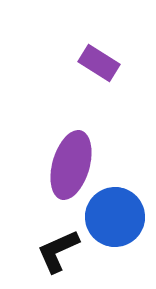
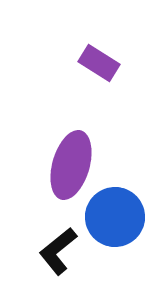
black L-shape: rotated 15 degrees counterclockwise
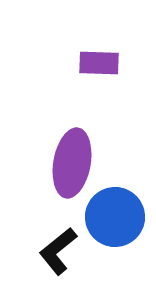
purple rectangle: rotated 30 degrees counterclockwise
purple ellipse: moved 1 px right, 2 px up; rotated 6 degrees counterclockwise
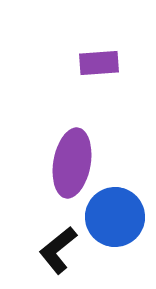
purple rectangle: rotated 6 degrees counterclockwise
black L-shape: moved 1 px up
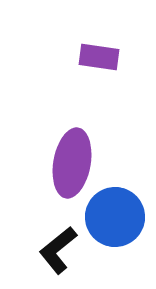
purple rectangle: moved 6 px up; rotated 12 degrees clockwise
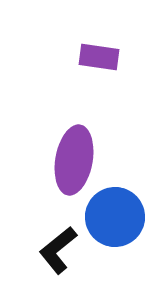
purple ellipse: moved 2 px right, 3 px up
